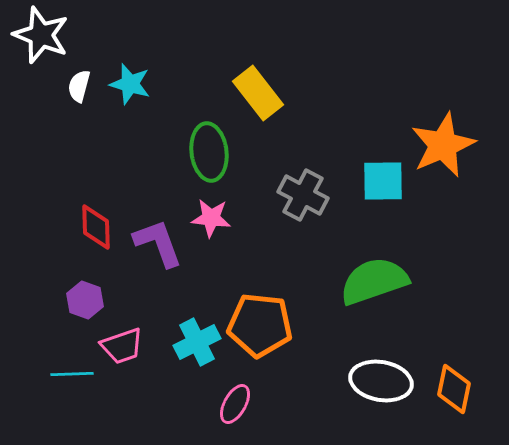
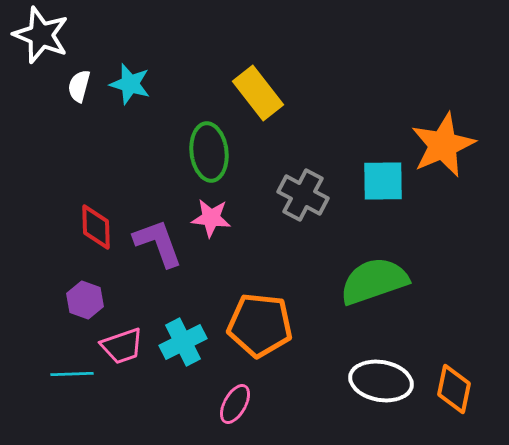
cyan cross: moved 14 px left
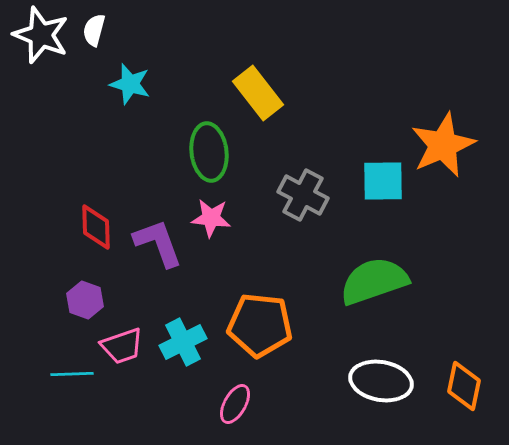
white semicircle: moved 15 px right, 56 px up
orange diamond: moved 10 px right, 3 px up
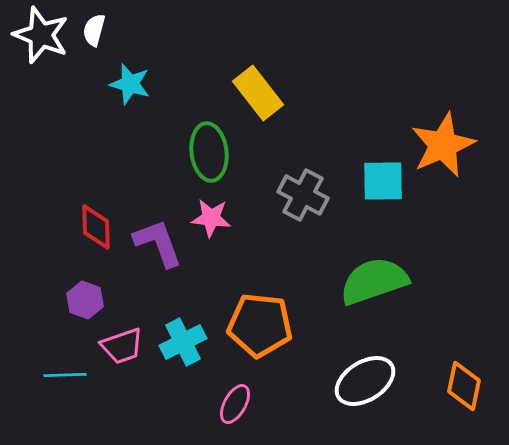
cyan line: moved 7 px left, 1 px down
white ellipse: moved 16 px left; rotated 42 degrees counterclockwise
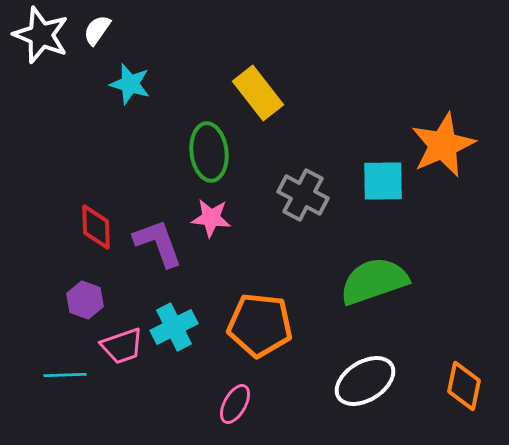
white semicircle: moved 3 px right; rotated 20 degrees clockwise
cyan cross: moved 9 px left, 15 px up
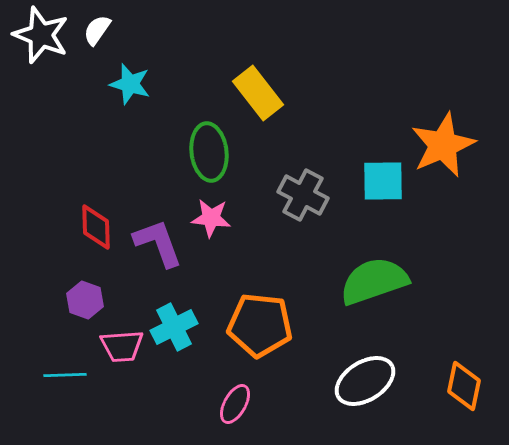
pink trapezoid: rotated 15 degrees clockwise
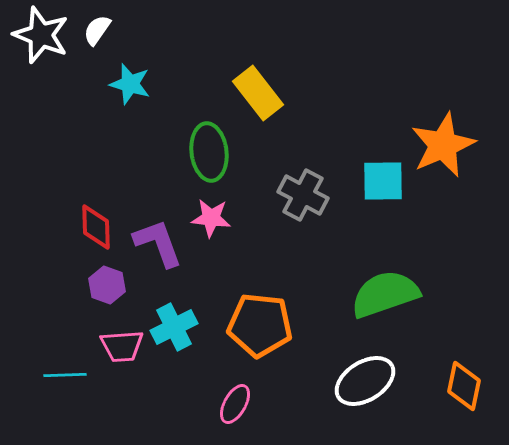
green semicircle: moved 11 px right, 13 px down
purple hexagon: moved 22 px right, 15 px up
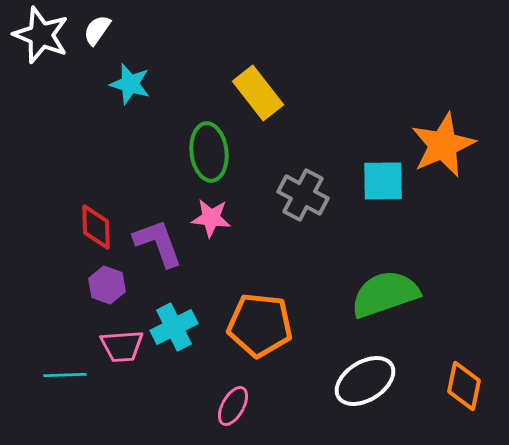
pink ellipse: moved 2 px left, 2 px down
